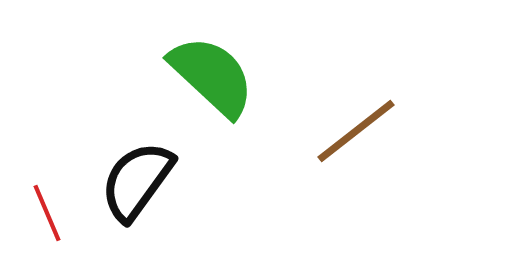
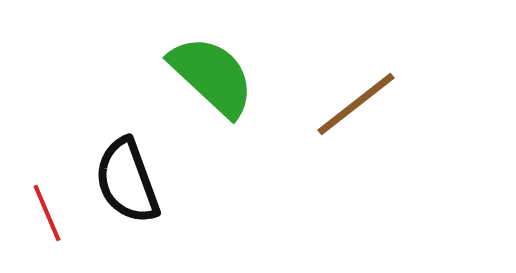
brown line: moved 27 px up
black semicircle: moved 10 px left; rotated 56 degrees counterclockwise
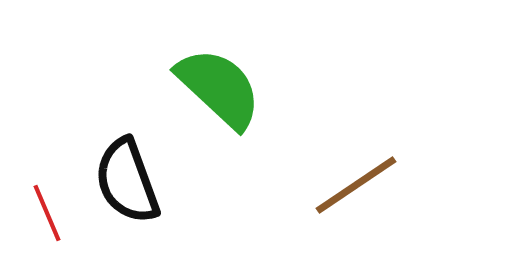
green semicircle: moved 7 px right, 12 px down
brown line: moved 81 px down; rotated 4 degrees clockwise
